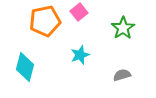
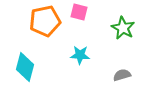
pink square: rotated 36 degrees counterclockwise
green star: rotated 10 degrees counterclockwise
cyan star: rotated 24 degrees clockwise
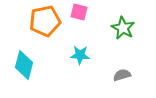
cyan diamond: moved 1 px left, 2 px up
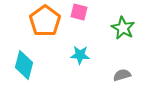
orange pentagon: rotated 24 degrees counterclockwise
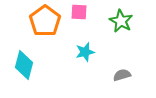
pink square: rotated 12 degrees counterclockwise
green star: moved 2 px left, 7 px up
cyan star: moved 5 px right, 3 px up; rotated 18 degrees counterclockwise
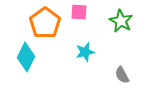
orange pentagon: moved 2 px down
cyan diamond: moved 2 px right, 8 px up; rotated 12 degrees clockwise
gray semicircle: rotated 102 degrees counterclockwise
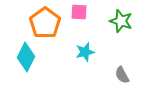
green star: rotated 10 degrees counterclockwise
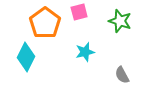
pink square: rotated 18 degrees counterclockwise
green star: moved 1 px left
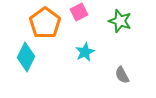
pink square: rotated 12 degrees counterclockwise
cyan star: rotated 12 degrees counterclockwise
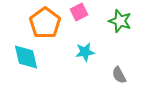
cyan star: rotated 18 degrees clockwise
cyan diamond: rotated 40 degrees counterclockwise
gray semicircle: moved 3 px left
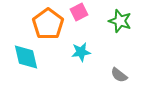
orange pentagon: moved 3 px right, 1 px down
cyan star: moved 4 px left
gray semicircle: rotated 24 degrees counterclockwise
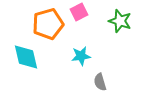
orange pentagon: rotated 20 degrees clockwise
cyan star: moved 4 px down
gray semicircle: moved 19 px left, 7 px down; rotated 36 degrees clockwise
